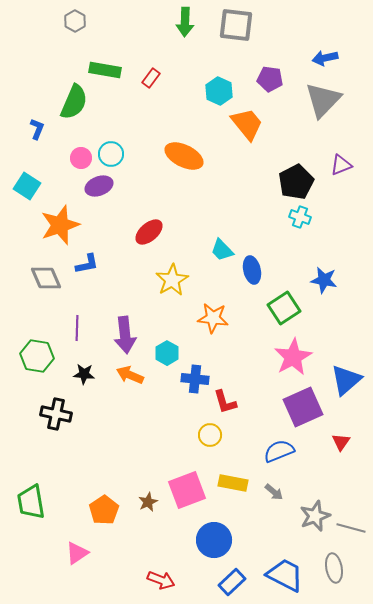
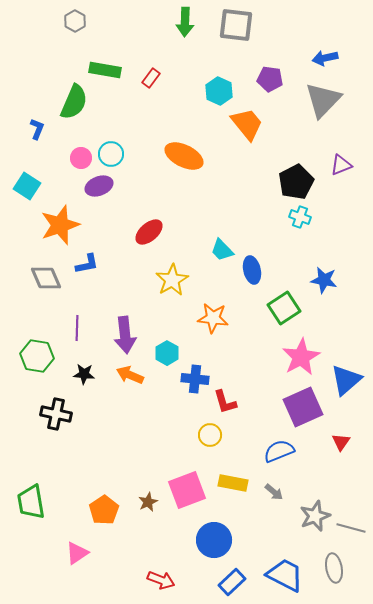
pink star at (293, 357): moved 8 px right
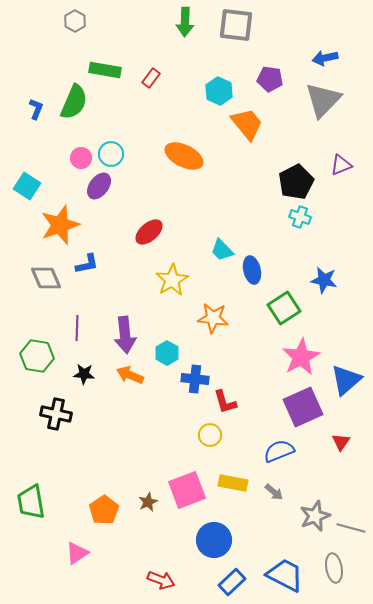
blue L-shape at (37, 129): moved 1 px left, 20 px up
purple ellipse at (99, 186): rotated 32 degrees counterclockwise
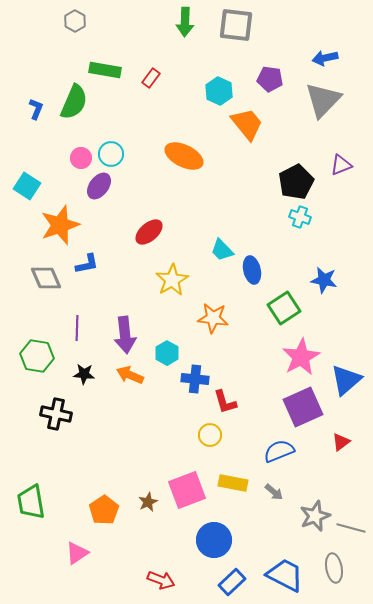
red triangle at (341, 442): rotated 18 degrees clockwise
